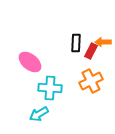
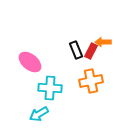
black rectangle: moved 7 px down; rotated 24 degrees counterclockwise
orange cross: rotated 15 degrees clockwise
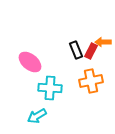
cyan arrow: moved 2 px left, 2 px down
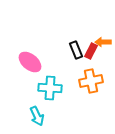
cyan arrow: rotated 84 degrees counterclockwise
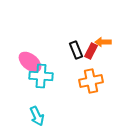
cyan cross: moved 9 px left, 12 px up
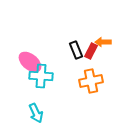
cyan arrow: moved 1 px left, 3 px up
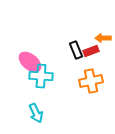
orange arrow: moved 4 px up
red rectangle: rotated 42 degrees clockwise
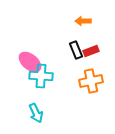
orange arrow: moved 20 px left, 17 px up
